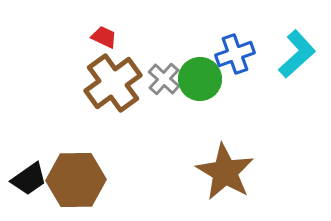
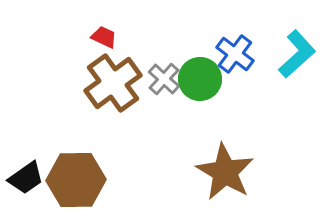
blue cross: rotated 33 degrees counterclockwise
black trapezoid: moved 3 px left, 1 px up
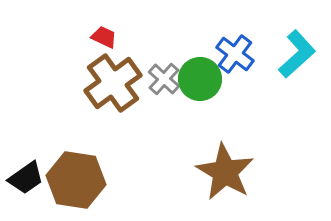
brown hexagon: rotated 10 degrees clockwise
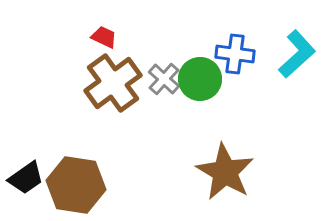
blue cross: rotated 30 degrees counterclockwise
brown hexagon: moved 5 px down
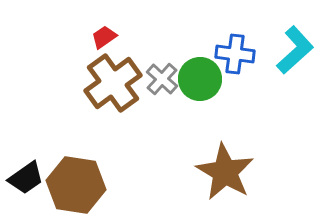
red trapezoid: rotated 60 degrees counterclockwise
cyan L-shape: moved 2 px left, 4 px up
gray cross: moved 2 px left
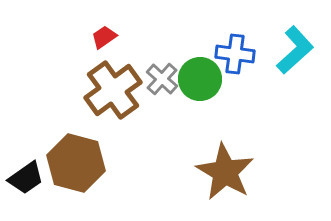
brown cross: moved 7 px down
brown hexagon: moved 22 px up; rotated 6 degrees clockwise
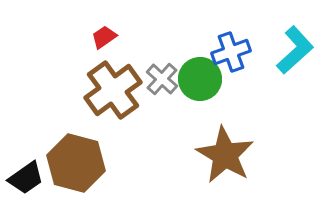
blue cross: moved 4 px left, 2 px up; rotated 27 degrees counterclockwise
brown star: moved 17 px up
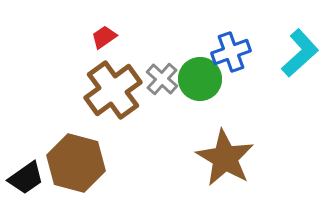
cyan L-shape: moved 5 px right, 3 px down
brown star: moved 3 px down
